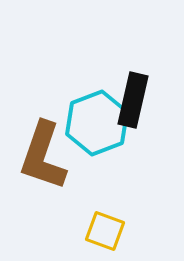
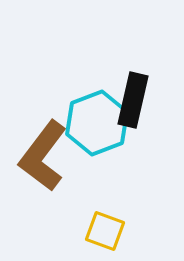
brown L-shape: rotated 18 degrees clockwise
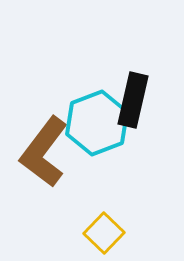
brown L-shape: moved 1 px right, 4 px up
yellow square: moved 1 px left, 2 px down; rotated 24 degrees clockwise
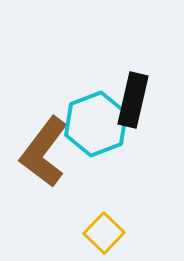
cyan hexagon: moved 1 px left, 1 px down
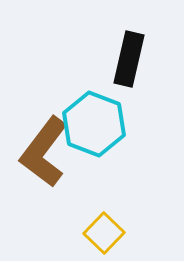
black rectangle: moved 4 px left, 41 px up
cyan hexagon: moved 2 px left; rotated 18 degrees counterclockwise
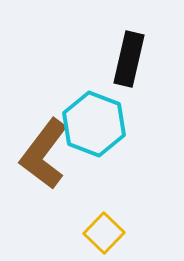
brown L-shape: moved 2 px down
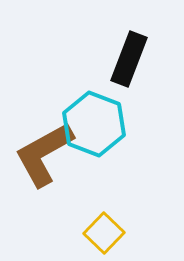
black rectangle: rotated 8 degrees clockwise
brown L-shape: rotated 24 degrees clockwise
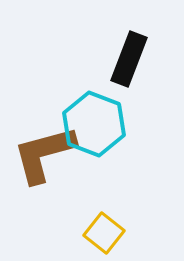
brown L-shape: rotated 14 degrees clockwise
yellow square: rotated 6 degrees counterclockwise
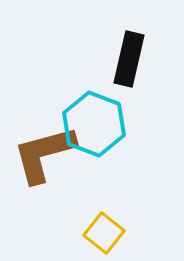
black rectangle: rotated 8 degrees counterclockwise
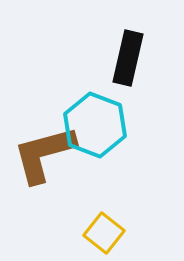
black rectangle: moved 1 px left, 1 px up
cyan hexagon: moved 1 px right, 1 px down
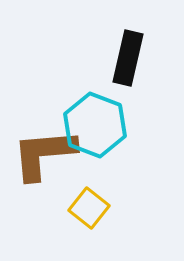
brown L-shape: rotated 10 degrees clockwise
yellow square: moved 15 px left, 25 px up
